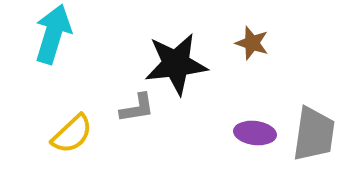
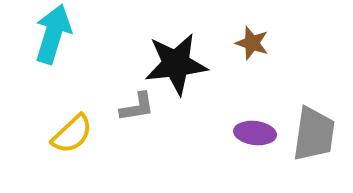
gray L-shape: moved 1 px up
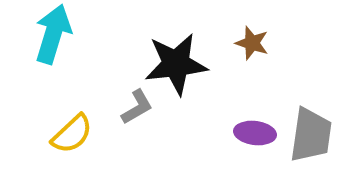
gray L-shape: rotated 21 degrees counterclockwise
gray trapezoid: moved 3 px left, 1 px down
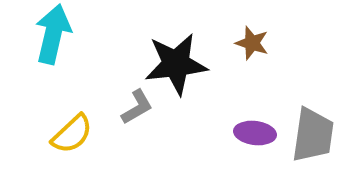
cyan arrow: rotated 4 degrees counterclockwise
gray trapezoid: moved 2 px right
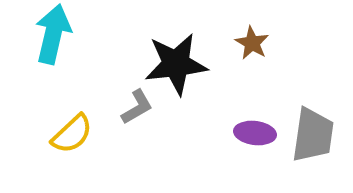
brown star: rotated 12 degrees clockwise
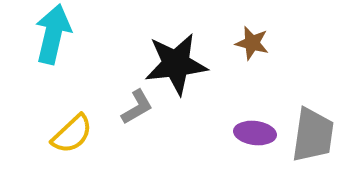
brown star: rotated 16 degrees counterclockwise
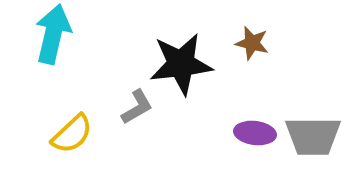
black star: moved 5 px right
gray trapezoid: moved 1 px down; rotated 82 degrees clockwise
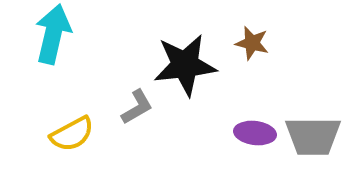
black star: moved 4 px right, 1 px down
yellow semicircle: rotated 15 degrees clockwise
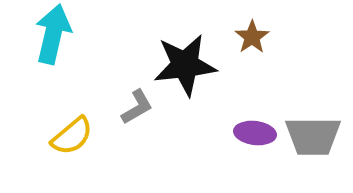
brown star: moved 6 px up; rotated 24 degrees clockwise
yellow semicircle: moved 2 px down; rotated 12 degrees counterclockwise
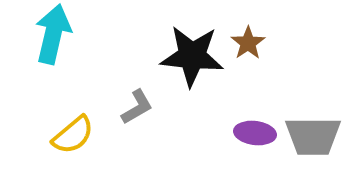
brown star: moved 4 px left, 6 px down
black star: moved 7 px right, 9 px up; rotated 12 degrees clockwise
yellow semicircle: moved 1 px right, 1 px up
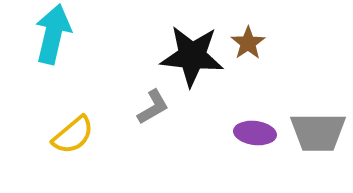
gray L-shape: moved 16 px right
gray trapezoid: moved 5 px right, 4 px up
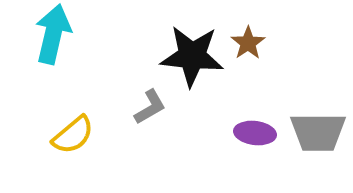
gray L-shape: moved 3 px left
